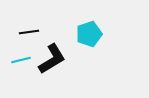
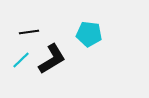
cyan pentagon: rotated 25 degrees clockwise
cyan line: rotated 30 degrees counterclockwise
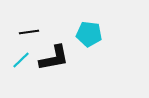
black L-shape: moved 2 px right, 1 px up; rotated 20 degrees clockwise
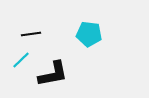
black line: moved 2 px right, 2 px down
black L-shape: moved 1 px left, 16 px down
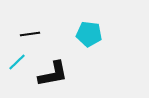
black line: moved 1 px left
cyan line: moved 4 px left, 2 px down
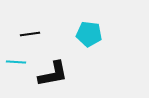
cyan line: moved 1 px left; rotated 48 degrees clockwise
